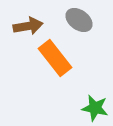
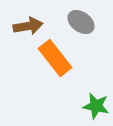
gray ellipse: moved 2 px right, 2 px down
green star: moved 1 px right, 2 px up
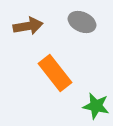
gray ellipse: moved 1 px right; rotated 12 degrees counterclockwise
orange rectangle: moved 15 px down
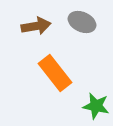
brown arrow: moved 8 px right
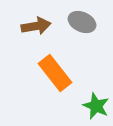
green star: rotated 12 degrees clockwise
